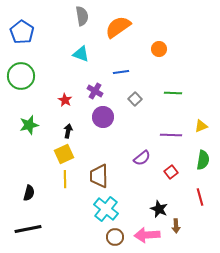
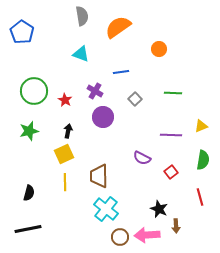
green circle: moved 13 px right, 15 px down
green star: moved 6 px down
purple semicircle: rotated 66 degrees clockwise
yellow line: moved 3 px down
brown circle: moved 5 px right
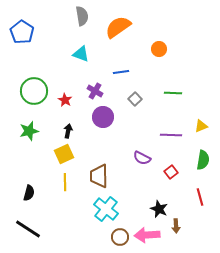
black line: rotated 44 degrees clockwise
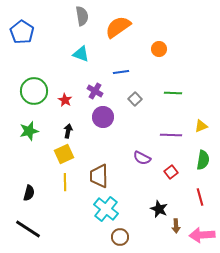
pink arrow: moved 55 px right
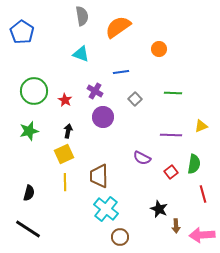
green semicircle: moved 9 px left, 4 px down
red line: moved 3 px right, 3 px up
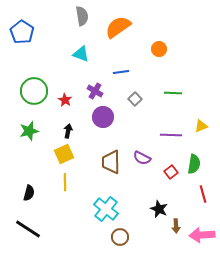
brown trapezoid: moved 12 px right, 14 px up
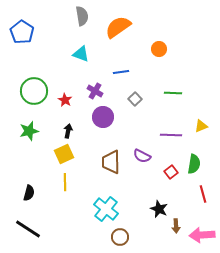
purple semicircle: moved 2 px up
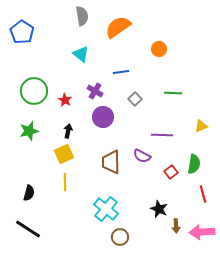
cyan triangle: rotated 18 degrees clockwise
purple line: moved 9 px left
pink arrow: moved 3 px up
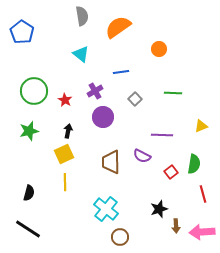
purple cross: rotated 28 degrees clockwise
black star: rotated 30 degrees clockwise
